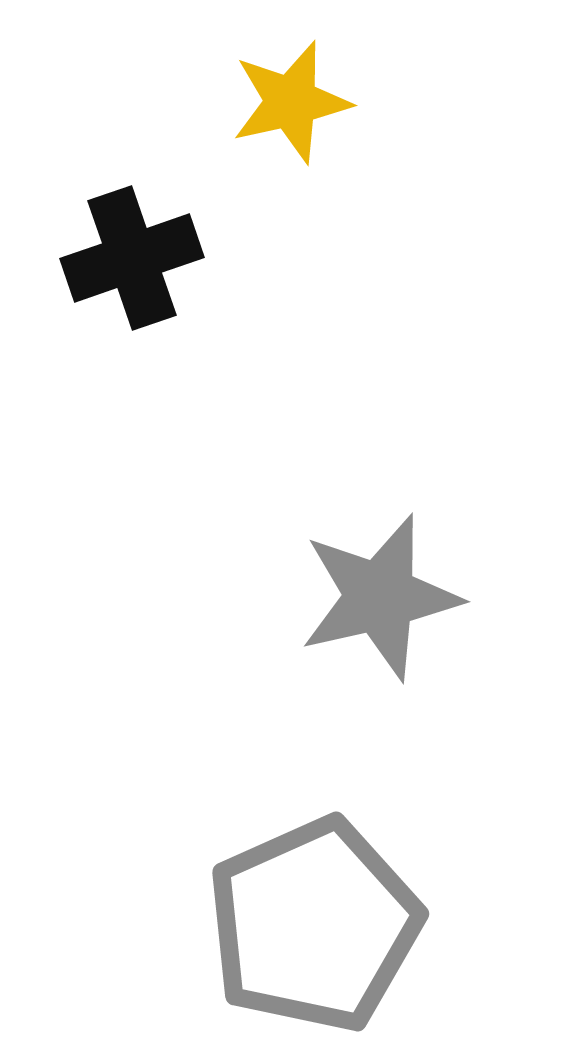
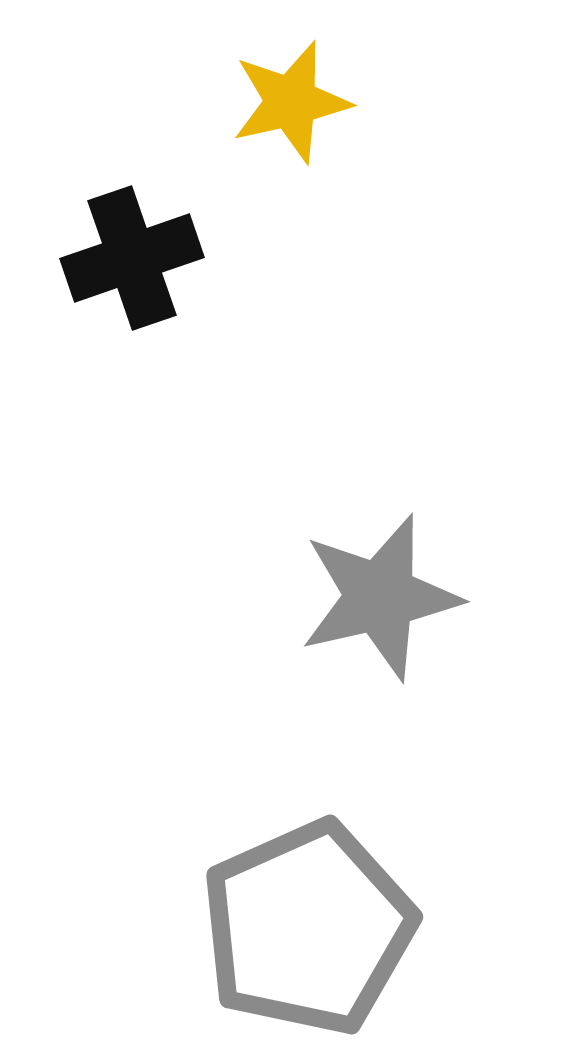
gray pentagon: moved 6 px left, 3 px down
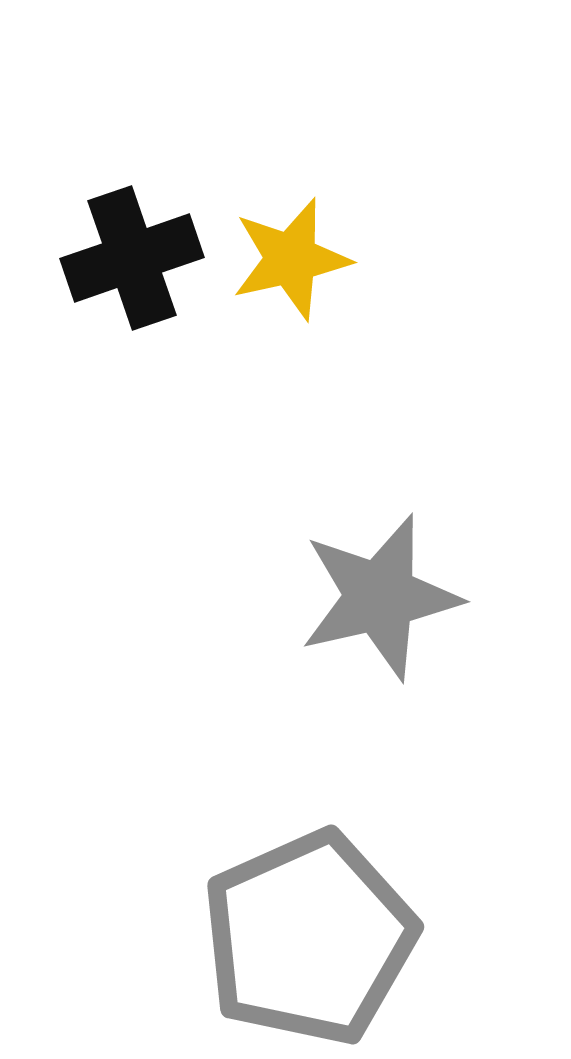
yellow star: moved 157 px down
gray pentagon: moved 1 px right, 10 px down
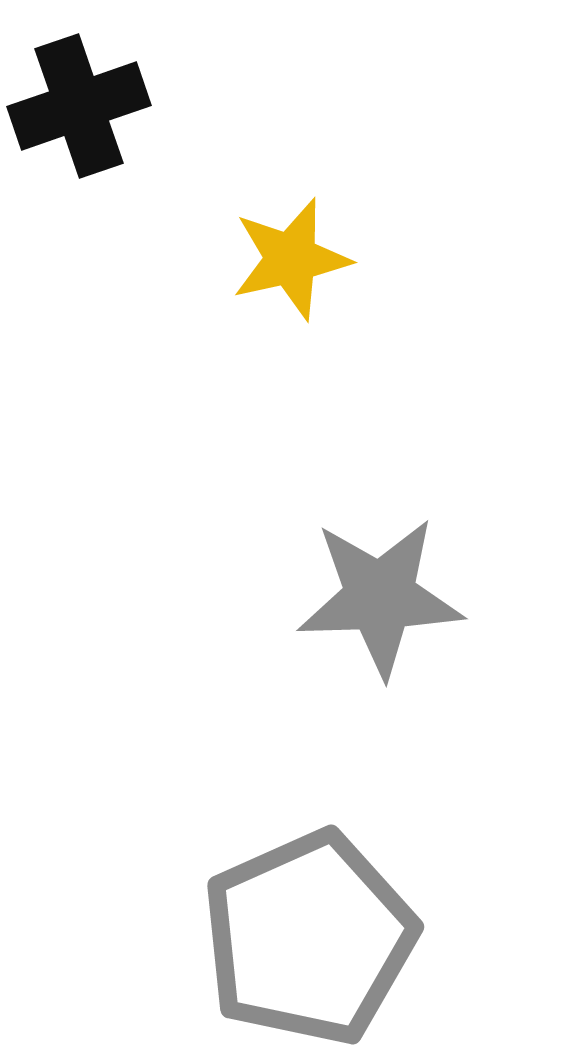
black cross: moved 53 px left, 152 px up
gray star: rotated 11 degrees clockwise
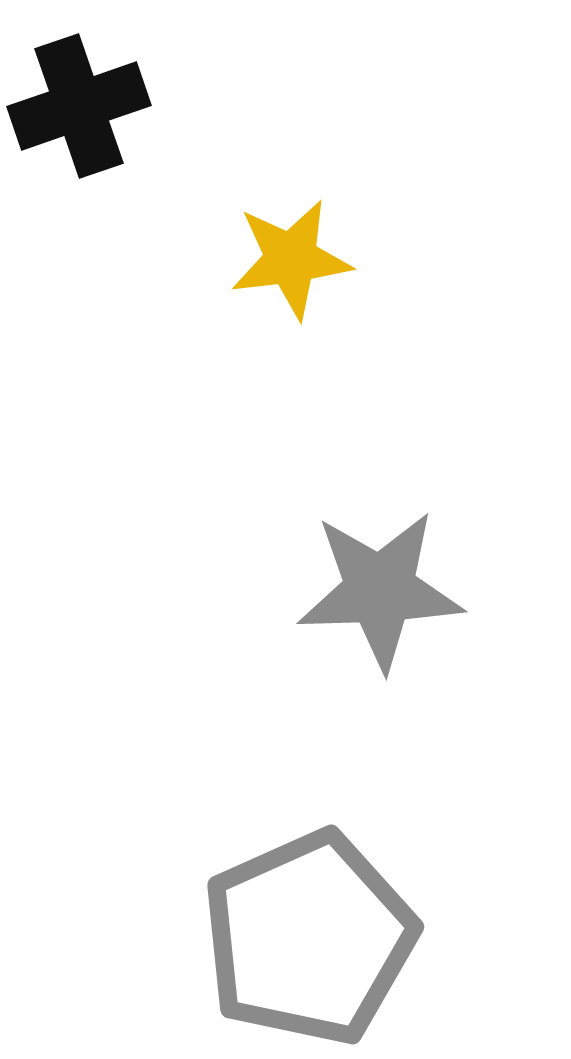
yellow star: rotated 6 degrees clockwise
gray star: moved 7 px up
